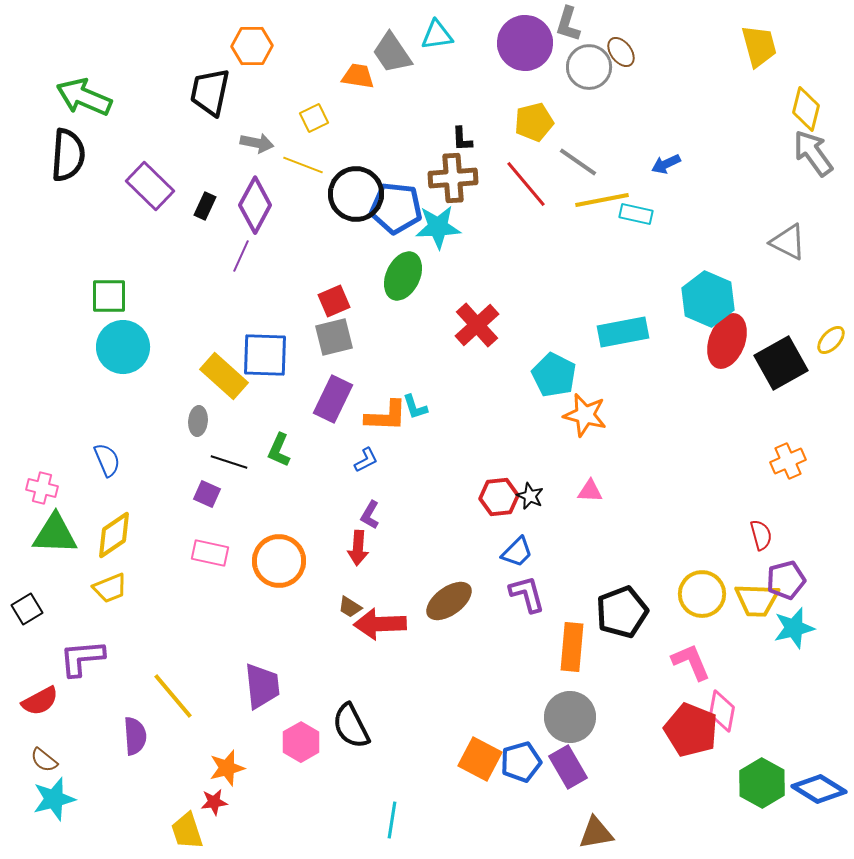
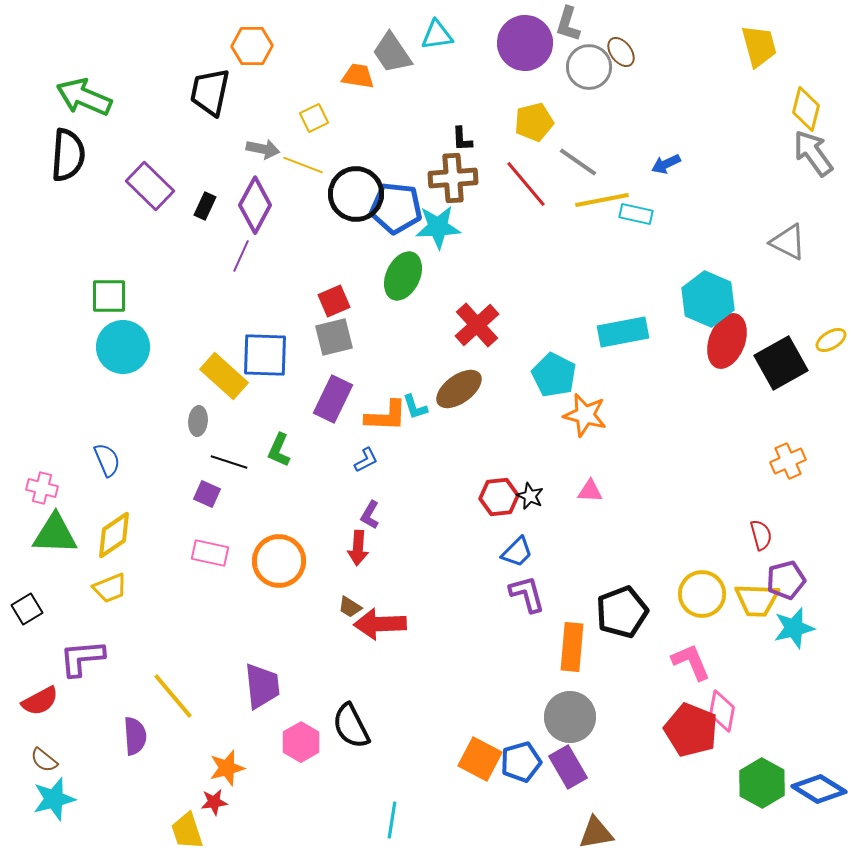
gray arrow at (257, 143): moved 6 px right, 6 px down
yellow ellipse at (831, 340): rotated 16 degrees clockwise
brown ellipse at (449, 601): moved 10 px right, 212 px up
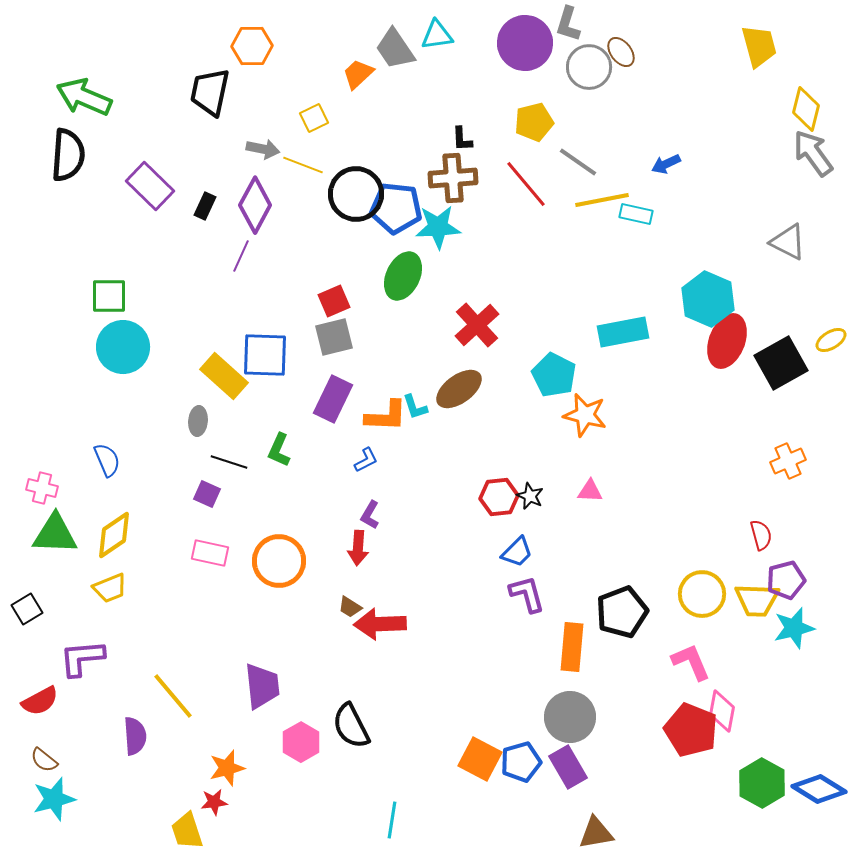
gray trapezoid at (392, 53): moved 3 px right, 4 px up
orange trapezoid at (358, 76): moved 2 px up; rotated 52 degrees counterclockwise
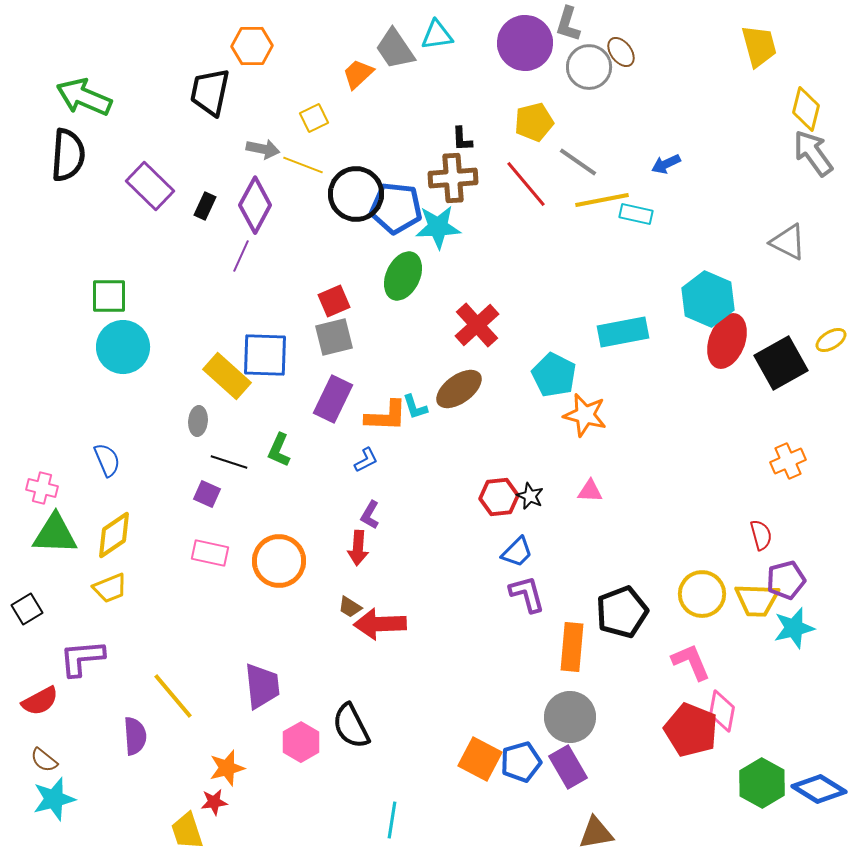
yellow rectangle at (224, 376): moved 3 px right
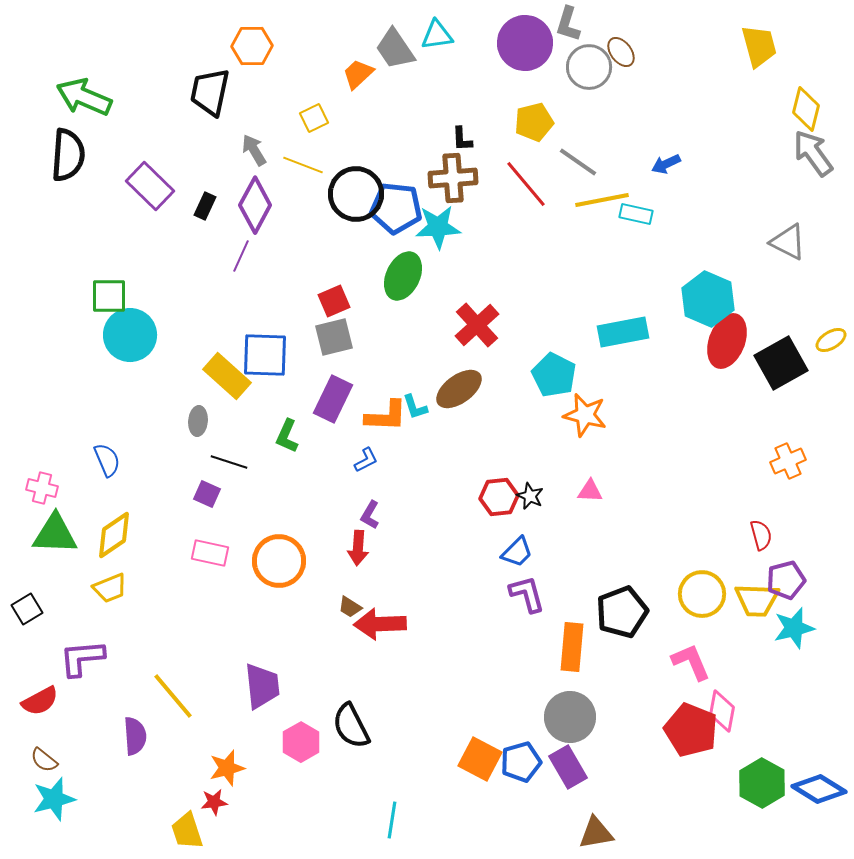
gray arrow at (263, 149): moved 9 px left, 1 px down; rotated 132 degrees counterclockwise
cyan circle at (123, 347): moved 7 px right, 12 px up
green L-shape at (279, 450): moved 8 px right, 14 px up
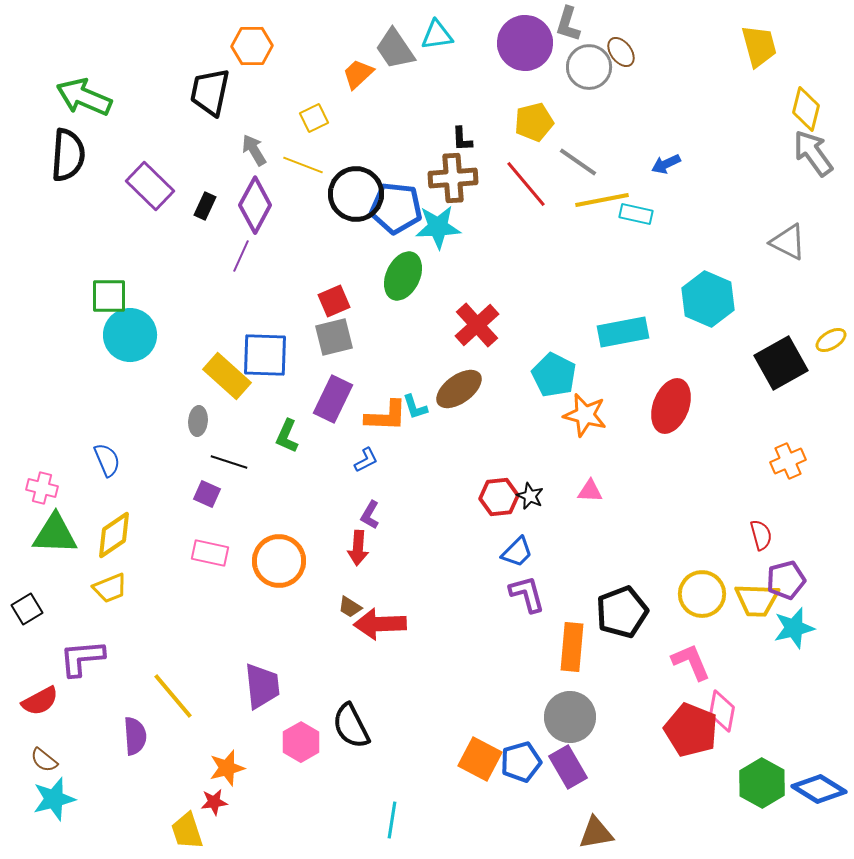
red ellipse at (727, 341): moved 56 px left, 65 px down
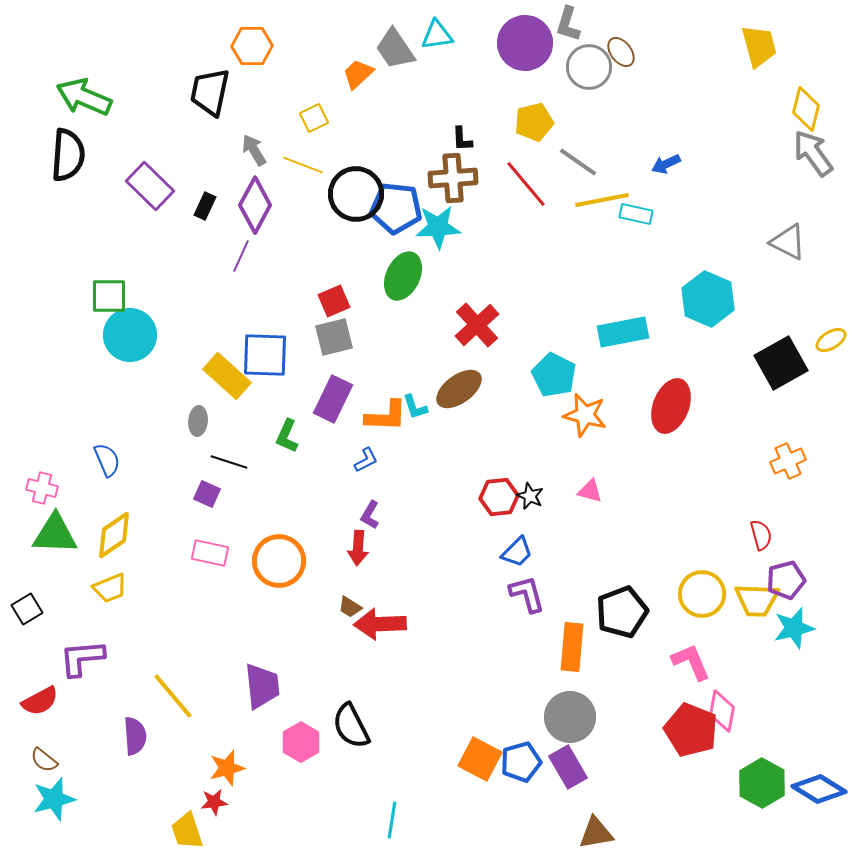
pink triangle at (590, 491): rotated 12 degrees clockwise
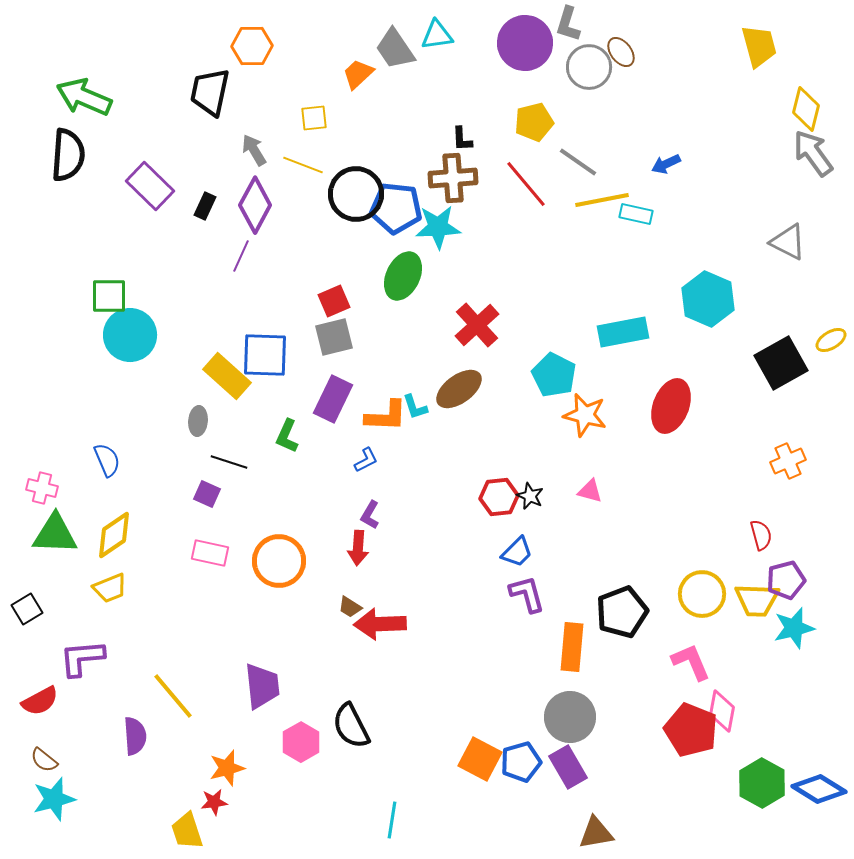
yellow square at (314, 118): rotated 20 degrees clockwise
